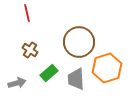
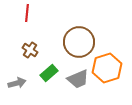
red line: rotated 18 degrees clockwise
gray trapezoid: moved 2 px right; rotated 110 degrees counterclockwise
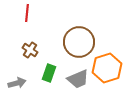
green rectangle: rotated 30 degrees counterclockwise
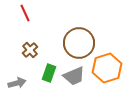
red line: moved 2 px left; rotated 30 degrees counterclockwise
brown circle: moved 1 px down
brown cross: rotated 14 degrees clockwise
gray trapezoid: moved 4 px left, 3 px up
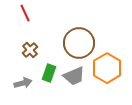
orange hexagon: rotated 12 degrees counterclockwise
gray arrow: moved 6 px right
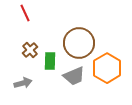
green rectangle: moved 1 px right, 12 px up; rotated 18 degrees counterclockwise
